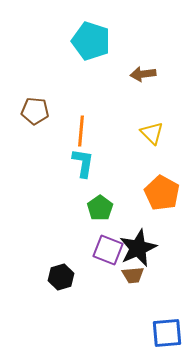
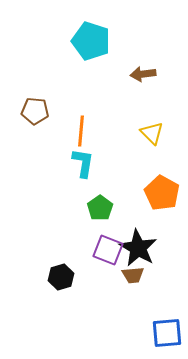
black star: rotated 18 degrees counterclockwise
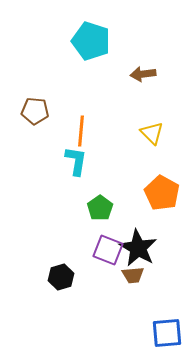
cyan L-shape: moved 7 px left, 2 px up
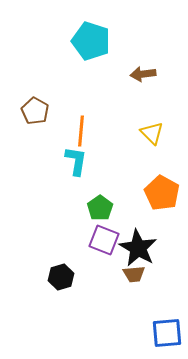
brown pentagon: rotated 24 degrees clockwise
purple square: moved 4 px left, 10 px up
brown trapezoid: moved 1 px right, 1 px up
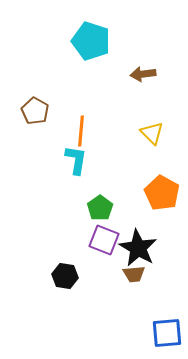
cyan L-shape: moved 1 px up
black hexagon: moved 4 px right, 1 px up; rotated 25 degrees clockwise
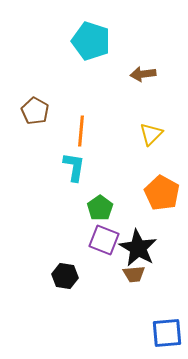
yellow triangle: moved 1 px left, 1 px down; rotated 30 degrees clockwise
cyan L-shape: moved 2 px left, 7 px down
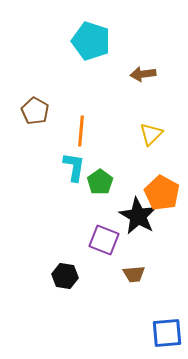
green pentagon: moved 26 px up
black star: moved 32 px up
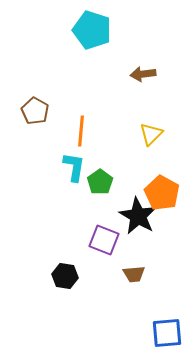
cyan pentagon: moved 1 px right, 11 px up
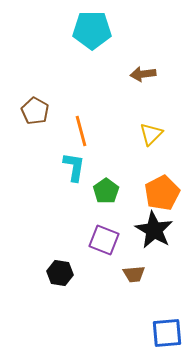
cyan pentagon: rotated 18 degrees counterclockwise
orange line: rotated 20 degrees counterclockwise
green pentagon: moved 6 px right, 9 px down
orange pentagon: rotated 16 degrees clockwise
black star: moved 16 px right, 14 px down
black hexagon: moved 5 px left, 3 px up
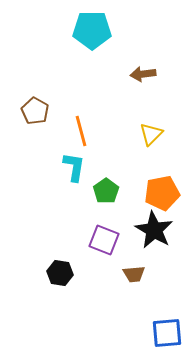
orange pentagon: rotated 16 degrees clockwise
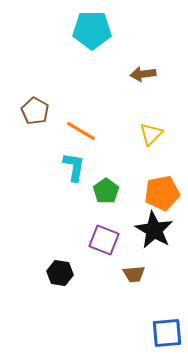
orange line: rotated 44 degrees counterclockwise
